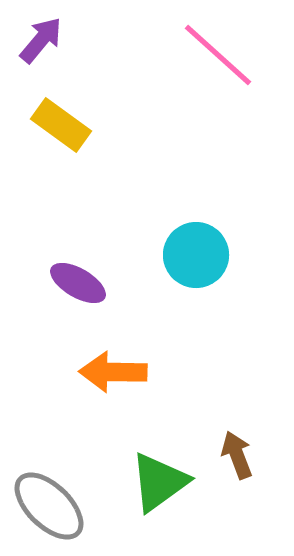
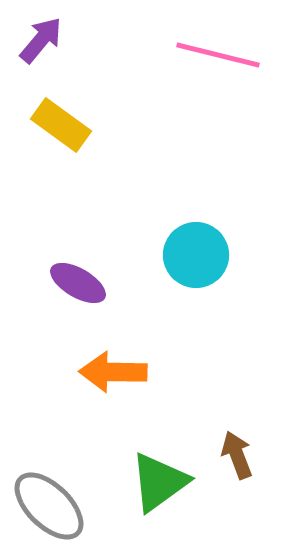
pink line: rotated 28 degrees counterclockwise
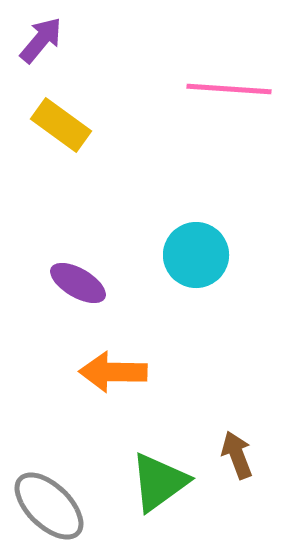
pink line: moved 11 px right, 34 px down; rotated 10 degrees counterclockwise
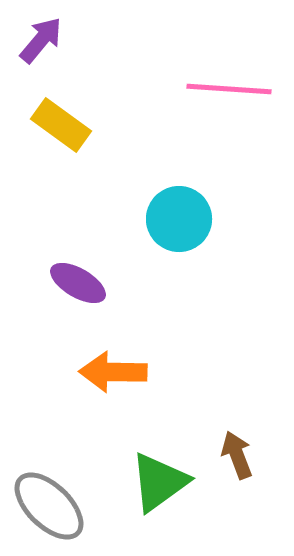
cyan circle: moved 17 px left, 36 px up
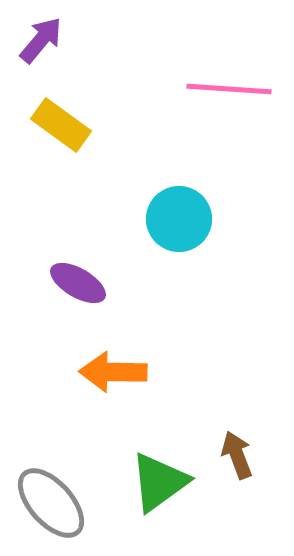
gray ellipse: moved 2 px right, 3 px up; rotated 4 degrees clockwise
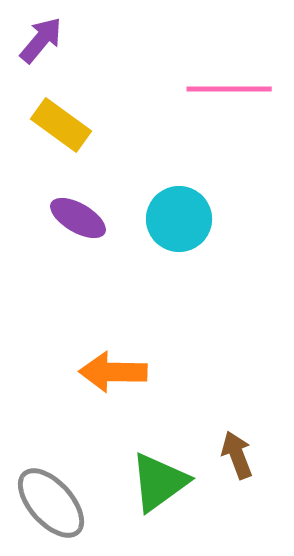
pink line: rotated 4 degrees counterclockwise
purple ellipse: moved 65 px up
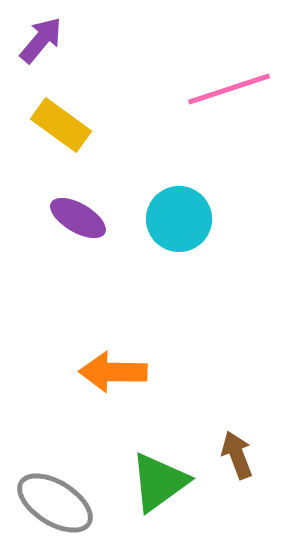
pink line: rotated 18 degrees counterclockwise
gray ellipse: moved 4 px right; rotated 16 degrees counterclockwise
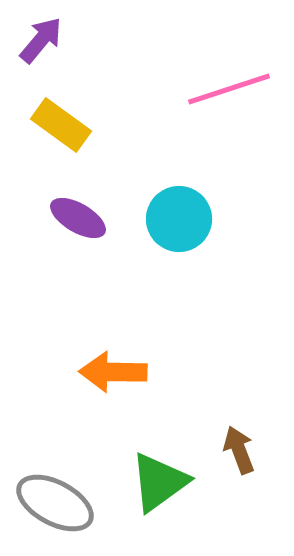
brown arrow: moved 2 px right, 5 px up
gray ellipse: rotated 4 degrees counterclockwise
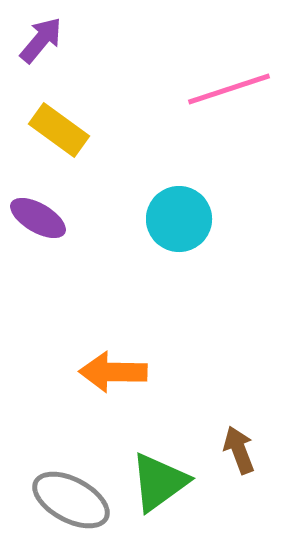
yellow rectangle: moved 2 px left, 5 px down
purple ellipse: moved 40 px left
gray ellipse: moved 16 px right, 3 px up
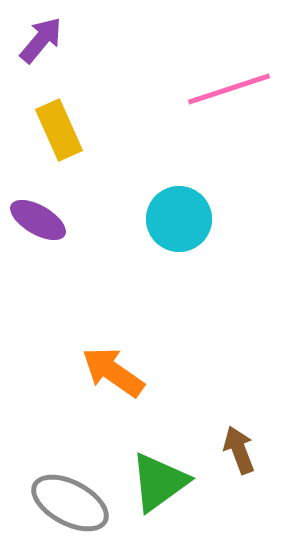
yellow rectangle: rotated 30 degrees clockwise
purple ellipse: moved 2 px down
orange arrow: rotated 34 degrees clockwise
gray ellipse: moved 1 px left, 3 px down
